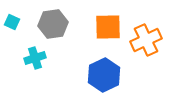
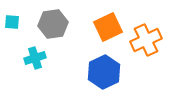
cyan square: rotated 21 degrees counterclockwise
orange square: rotated 24 degrees counterclockwise
blue hexagon: moved 3 px up
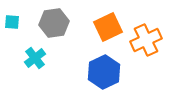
gray hexagon: moved 1 px right, 1 px up
cyan cross: rotated 20 degrees counterclockwise
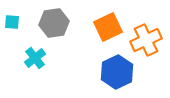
blue hexagon: moved 13 px right
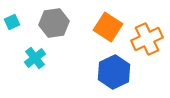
cyan square: rotated 28 degrees counterclockwise
orange square: rotated 32 degrees counterclockwise
orange cross: moved 1 px right, 1 px up
blue hexagon: moved 3 px left
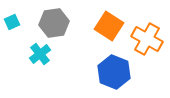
orange square: moved 1 px right, 1 px up
orange cross: rotated 36 degrees counterclockwise
cyan cross: moved 5 px right, 4 px up
blue hexagon: rotated 12 degrees counterclockwise
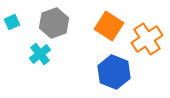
gray hexagon: rotated 12 degrees counterclockwise
orange cross: rotated 28 degrees clockwise
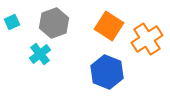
blue hexagon: moved 7 px left
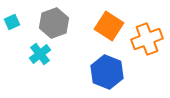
orange cross: rotated 12 degrees clockwise
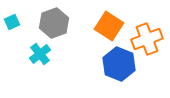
blue hexagon: moved 12 px right, 8 px up
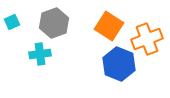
cyan cross: rotated 30 degrees clockwise
